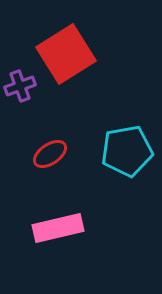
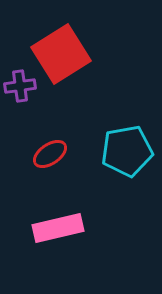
red square: moved 5 px left
purple cross: rotated 12 degrees clockwise
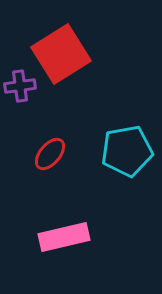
red ellipse: rotated 16 degrees counterclockwise
pink rectangle: moved 6 px right, 9 px down
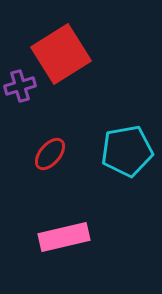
purple cross: rotated 8 degrees counterclockwise
